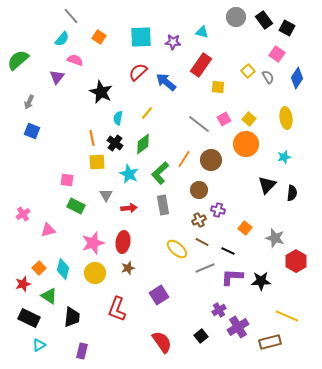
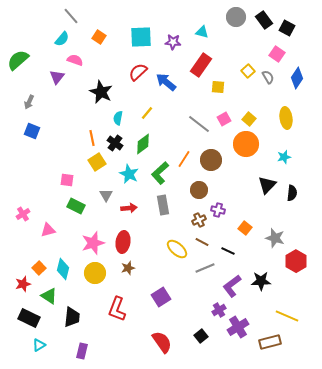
yellow square at (97, 162): rotated 30 degrees counterclockwise
purple L-shape at (232, 277): moved 9 px down; rotated 40 degrees counterclockwise
purple square at (159, 295): moved 2 px right, 2 px down
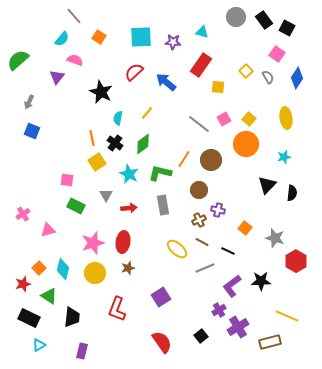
gray line at (71, 16): moved 3 px right
yellow square at (248, 71): moved 2 px left
red semicircle at (138, 72): moved 4 px left
green L-shape at (160, 173): rotated 55 degrees clockwise
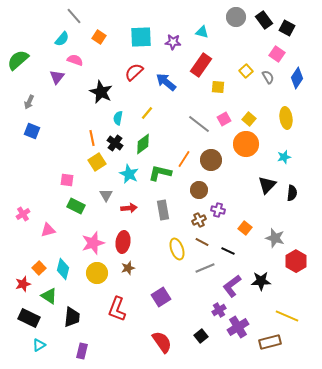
gray rectangle at (163, 205): moved 5 px down
yellow ellipse at (177, 249): rotated 30 degrees clockwise
yellow circle at (95, 273): moved 2 px right
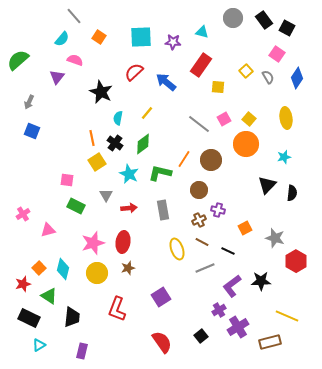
gray circle at (236, 17): moved 3 px left, 1 px down
orange square at (245, 228): rotated 24 degrees clockwise
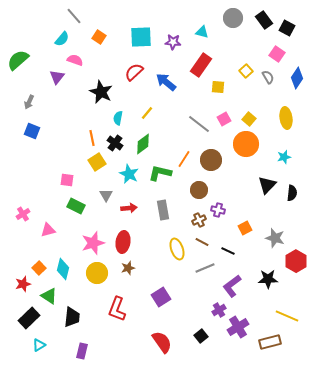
black star at (261, 281): moved 7 px right, 2 px up
black rectangle at (29, 318): rotated 70 degrees counterclockwise
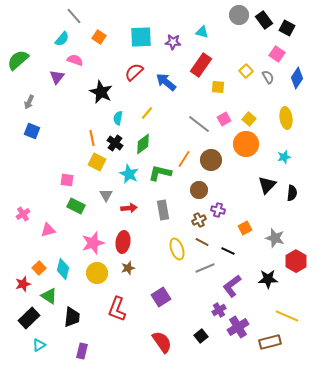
gray circle at (233, 18): moved 6 px right, 3 px up
yellow square at (97, 162): rotated 30 degrees counterclockwise
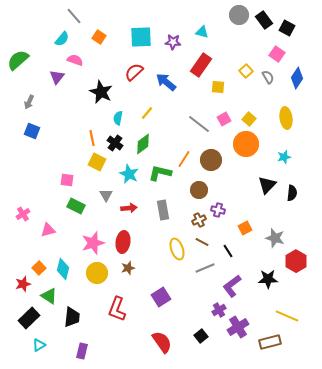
black line at (228, 251): rotated 32 degrees clockwise
